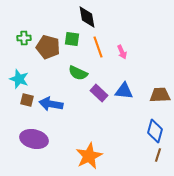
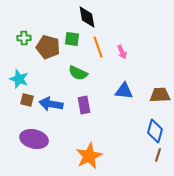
purple rectangle: moved 15 px left, 12 px down; rotated 36 degrees clockwise
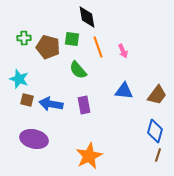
pink arrow: moved 1 px right, 1 px up
green semicircle: moved 3 px up; rotated 24 degrees clockwise
brown trapezoid: moved 3 px left; rotated 130 degrees clockwise
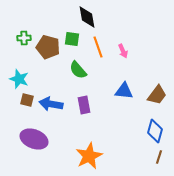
purple ellipse: rotated 8 degrees clockwise
brown line: moved 1 px right, 2 px down
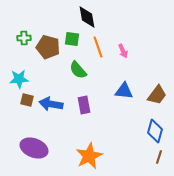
cyan star: rotated 24 degrees counterclockwise
purple ellipse: moved 9 px down
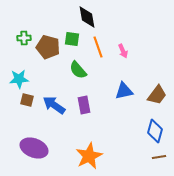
blue triangle: rotated 18 degrees counterclockwise
blue arrow: moved 3 px right, 1 px down; rotated 25 degrees clockwise
brown line: rotated 64 degrees clockwise
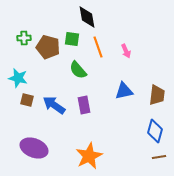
pink arrow: moved 3 px right
cyan star: moved 1 px left, 1 px up; rotated 18 degrees clockwise
brown trapezoid: rotated 30 degrees counterclockwise
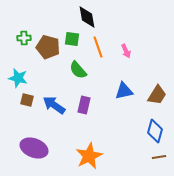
brown trapezoid: rotated 25 degrees clockwise
purple rectangle: rotated 24 degrees clockwise
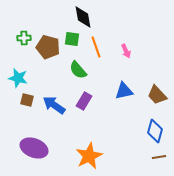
black diamond: moved 4 px left
orange line: moved 2 px left
brown trapezoid: rotated 105 degrees clockwise
purple rectangle: moved 4 px up; rotated 18 degrees clockwise
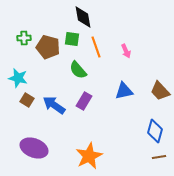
brown trapezoid: moved 3 px right, 4 px up
brown square: rotated 16 degrees clockwise
